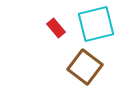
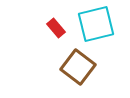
brown square: moved 7 px left
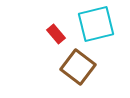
red rectangle: moved 6 px down
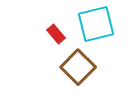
brown square: rotated 8 degrees clockwise
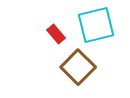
cyan square: moved 1 px down
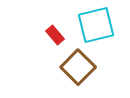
red rectangle: moved 1 px left, 1 px down
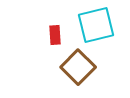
red rectangle: rotated 36 degrees clockwise
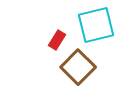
red rectangle: moved 2 px right, 5 px down; rotated 36 degrees clockwise
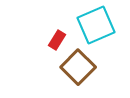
cyan square: rotated 9 degrees counterclockwise
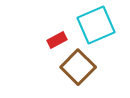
red rectangle: rotated 30 degrees clockwise
